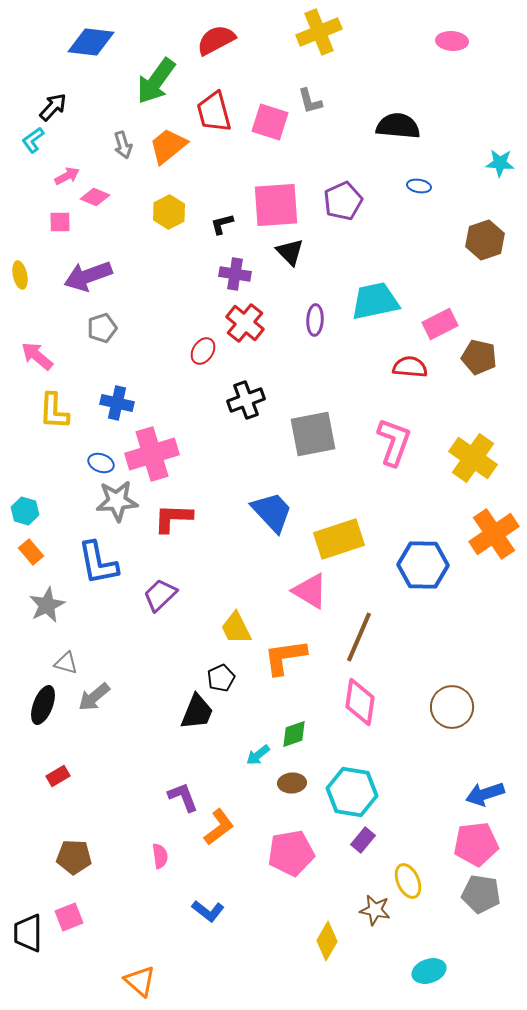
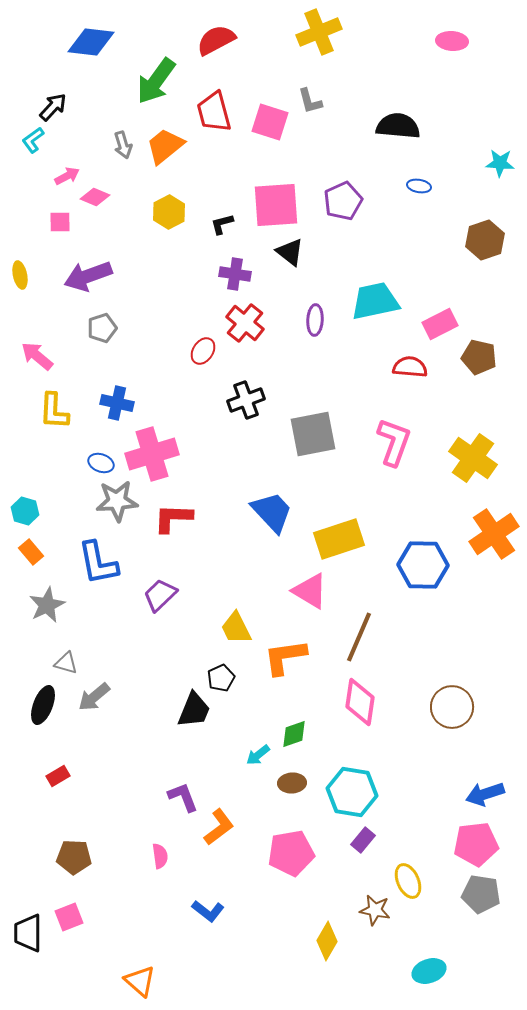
orange trapezoid at (168, 146): moved 3 px left
black triangle at (290, 252): rotated 8 degrees counterclockwise
black trapezoid at (197, 712): moved 3 px left, 2 px up
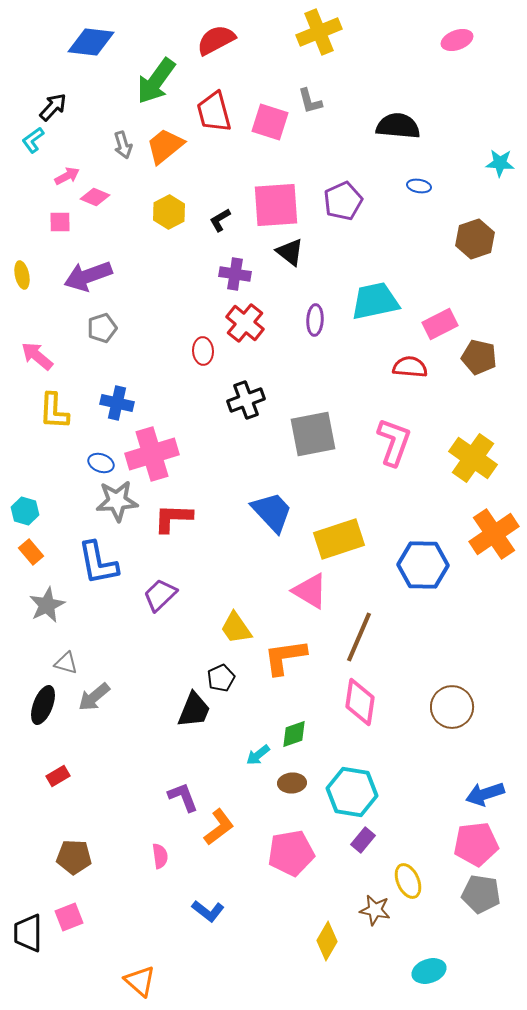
pink ellipse at (452, 41): moved 5 px right, 1 px up; rotated 24 degrees counterclockwise
black L-shape at (222, 224): moved 2 px left, 4 px up; rotated 15 degrees counterclockwise
brown hexagon at (485, 240): moved 10 px left, 1 px up
yellow ellipse at (20, 275): moved 2 px right
red ellipse at (203, 351): rotated 36 degrees counterclockwise
yellow trapezoid at (236, 628): rotated 9 degrees counterclockwise
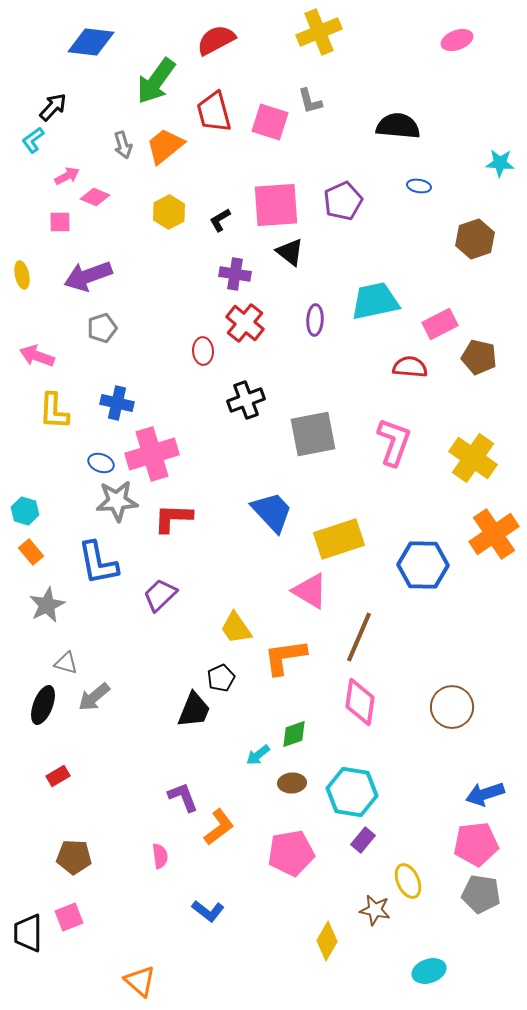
pink arrow at (37, 356): rotated 20 degrees counterclockwise
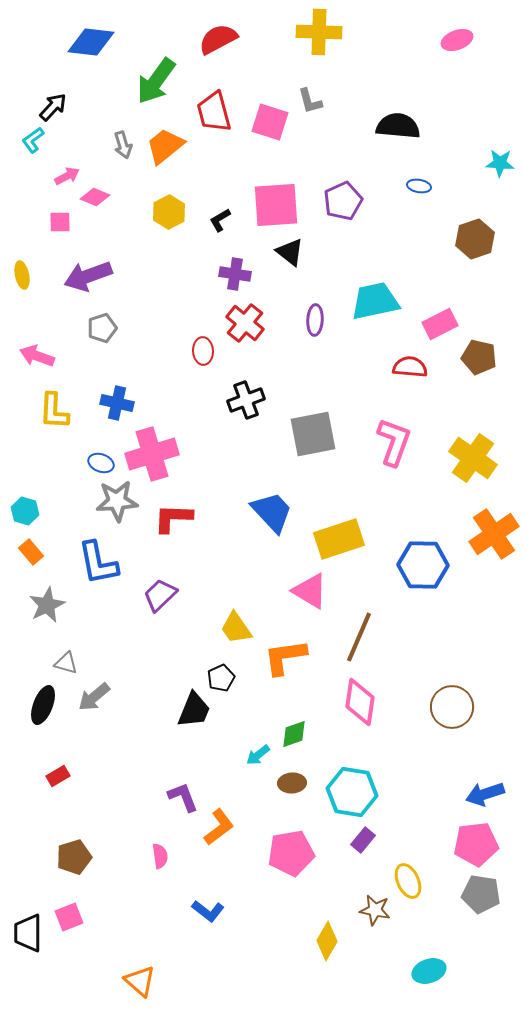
yellow cross at (319, 32): rotated 24 degrees clockwise
red semicircle at (216, 40): moved 2 px right, 1 px up
brown pentagon at (74, 857): rotated 20 degrees counterclockwise
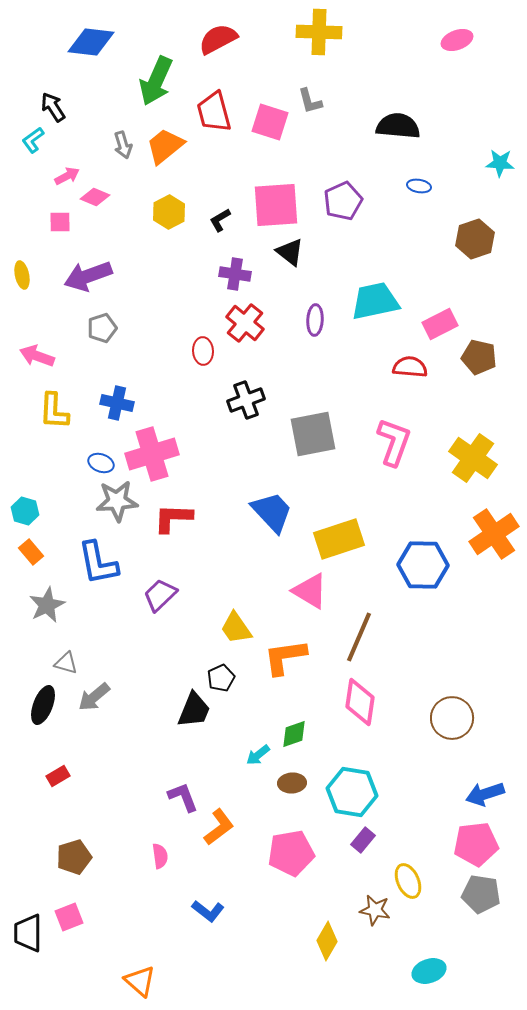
green arrow at (156, 81): rotated 12 degrees counterclockwise
black arrow at (53, 107): rotated 76 degrees counterclockwise
brown circle at (452, 707): moved 11 px down
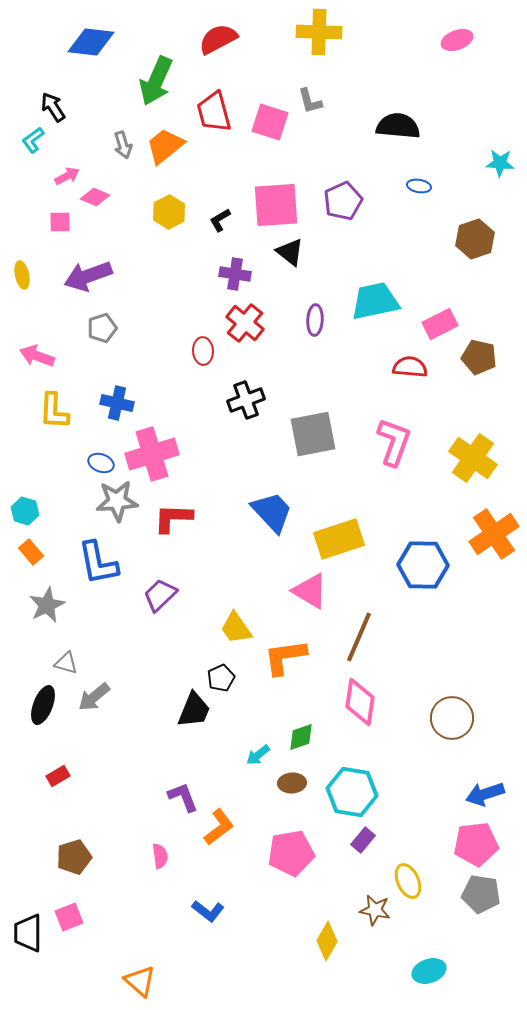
green diamond at (294, 734): moved 7 px right, 3 px down
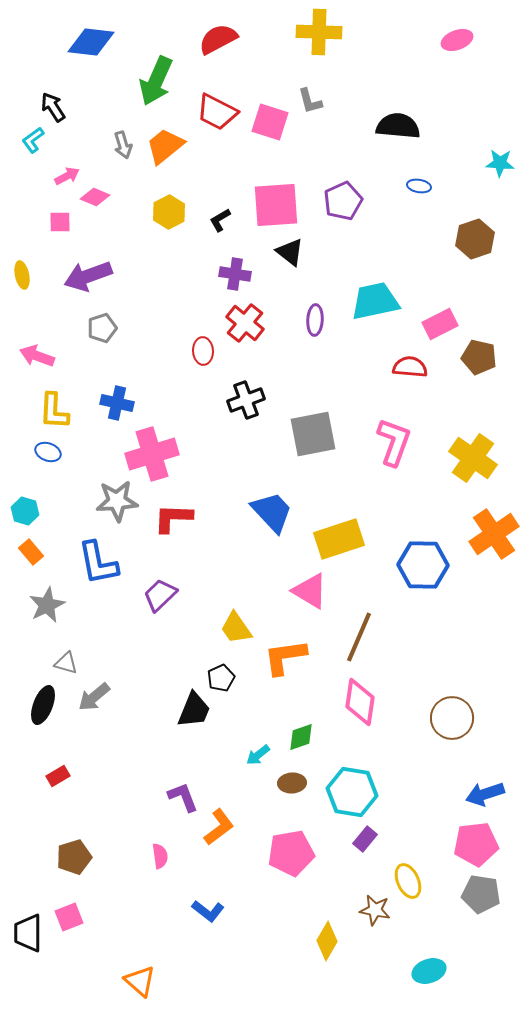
red trapezoid at (214, 112): moved 3 px right; rotated 48 degrees counterclockwise
blue ellipse at (101, 463): moved 53 px left, 11 px up
purple rectangle at (363, 840): moved 2 px right, 1 px up
